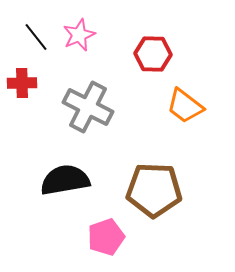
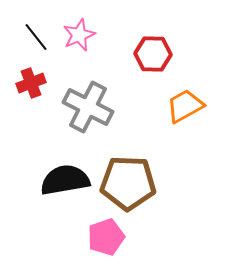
red cross: moved 9 px right; rotated 20 degrees counterclockwise
orange trapezoid: rotated 114 degrees clockwise
brown pentagon: moved 26 px left, 7 px up
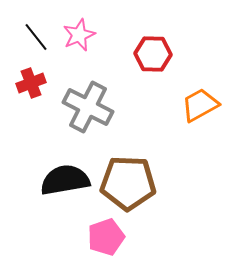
orange trapezoid: moved 15 px right, 1 px up
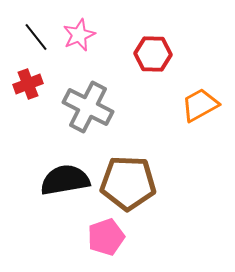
red cross: moved 3 px left, 1 px down
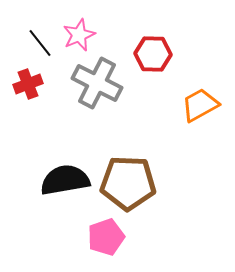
black line: moved 4 px right, 6 px down
gray cross: moved 9 px right, 24 px up
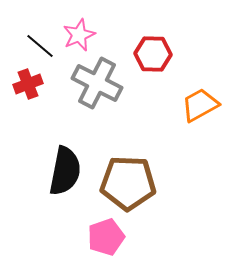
black line: moved 3 px down; rotated 12 degrees counterclockwise
black semicircle: moved 9 px up; rotated 111 degrees clockwise
